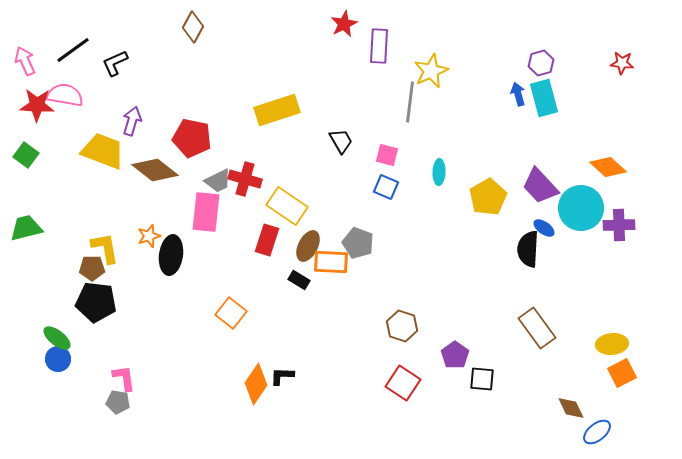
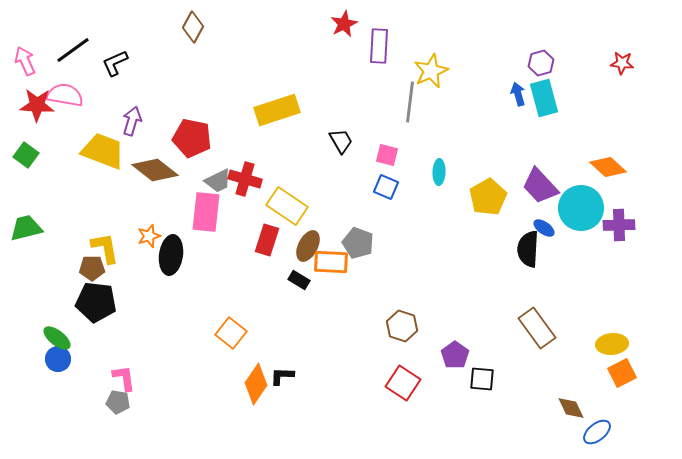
orange square at (231, 313): moved 20 px down
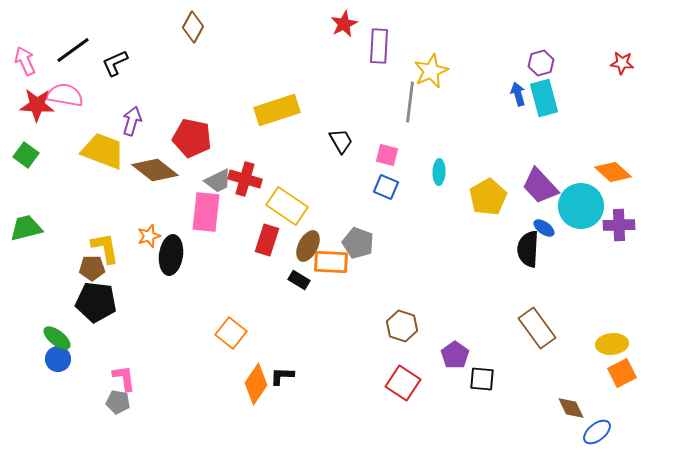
orange diamond at (608, 167): moved 5 px right, 5 px down
cyan circle at (581, 208): moved 2 px up
